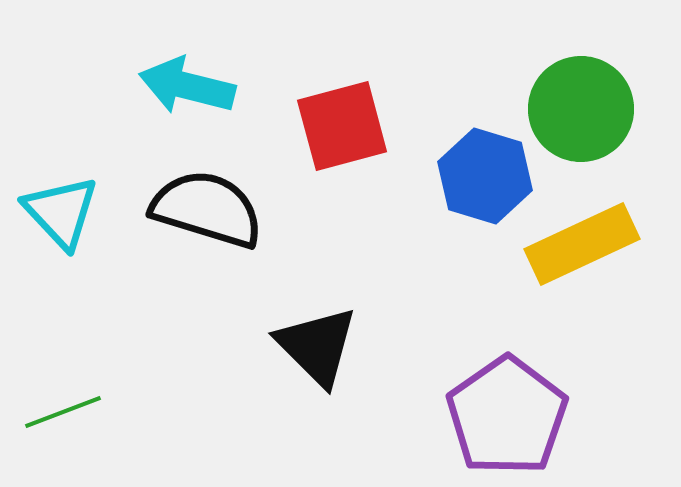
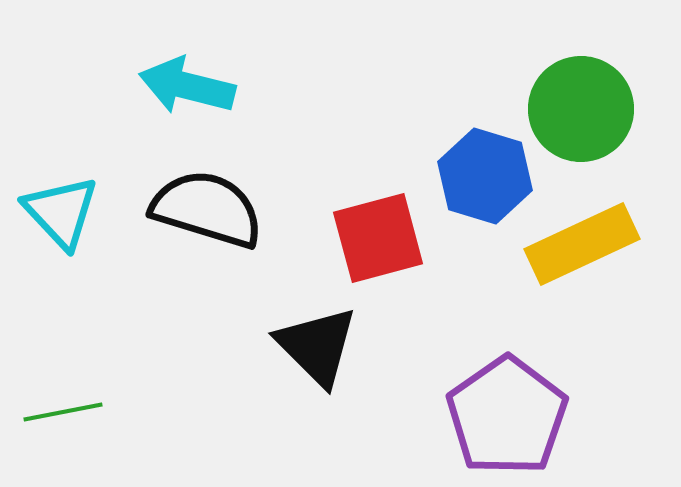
red square: moved 36 px right, 112 px down
green line: rotated 10 degrees clockwise
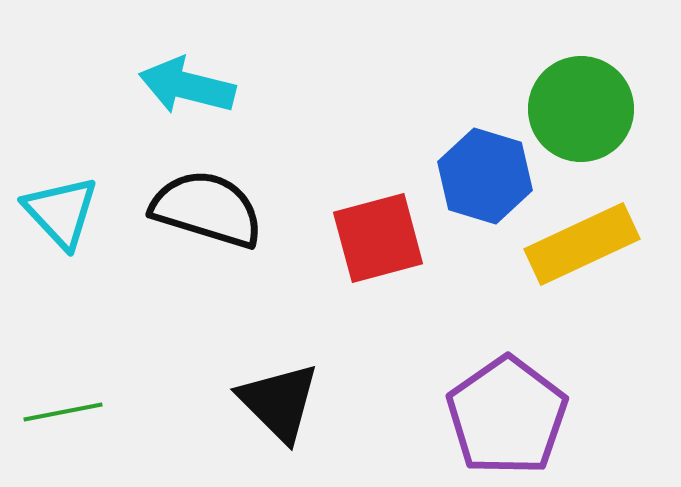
black triangle: moved 38 px left, 56 px down
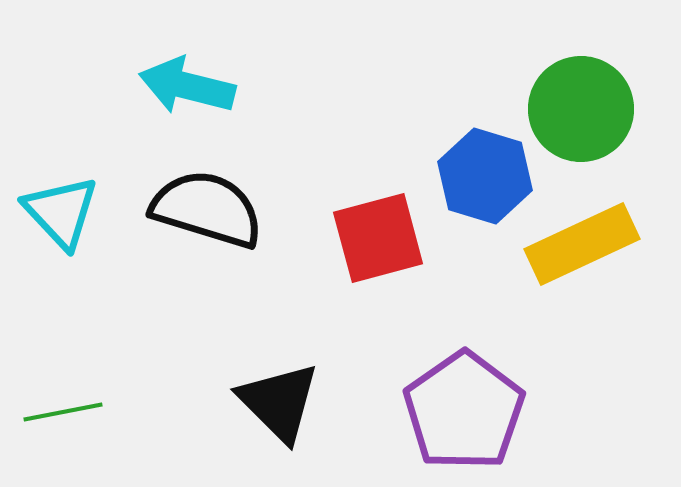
purple pentagon: moved 43 px left, 5 px up
